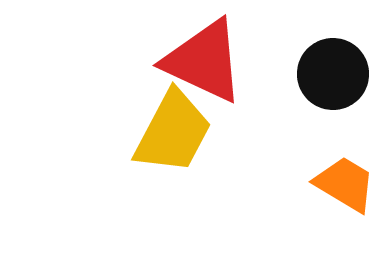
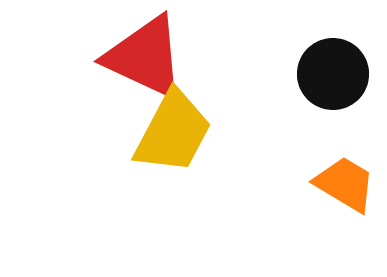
red triangle: moved 59 px left, 4 px up
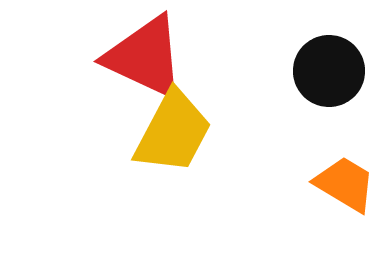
black circle: moved 4 px left, 3 px up
